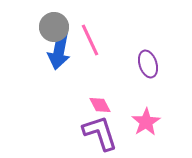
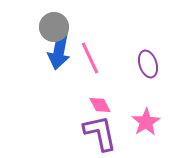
pink line: moved 18 px down
purple L-shape: rotated 6 degrees clockwise
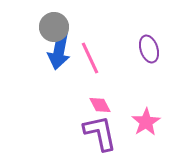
purple ellipse: moved 1 px right, 15 px up
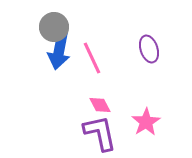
pink line: moved 2 px right
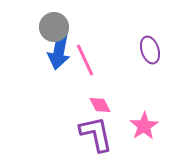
purple ellipse: moved 1 px right, 1 px down
pink line: moved 7 px left, 2 px down
pink star: moved 2 px left, 4 px down
purple L-shape: moved 4 px left, 1 px down
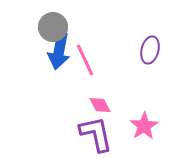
gray circle: moved 1 px left
purple ellipse: rotated 32 degrees clockwise
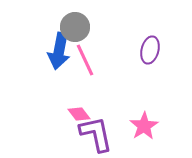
gray circle: moved 22 px right
pink diamond: moved 21 px left, 9 px down; rotated 10 degrees counterclockwise
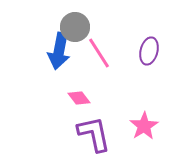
purple ellipse: moved 1 px left, 1 px down
pink line: moved 14 px right, 7 px up; rotated 8 degrees counterclockwise
pink diamond: moved 16 px up
purple L-shape: moved 2 px left
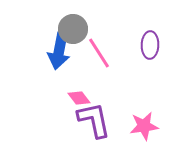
gray circle: moved 2 px left, 2 px down
purple ellipse: moved 1 px right, 6 px up; rotated 12 degrees counterclockwise
pink star: rotated 24 degrees clockwise
purple L-shape: moved 14 px up
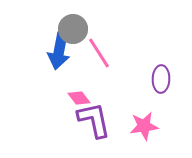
purple ellipse: moved 11 px right, 34 px down
